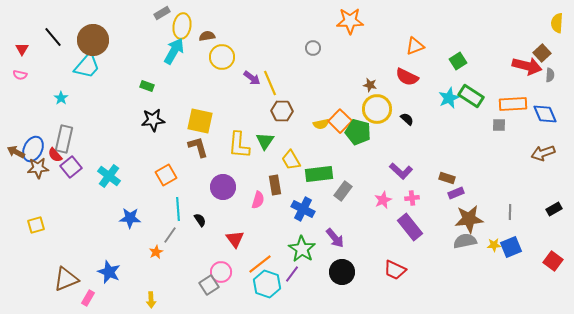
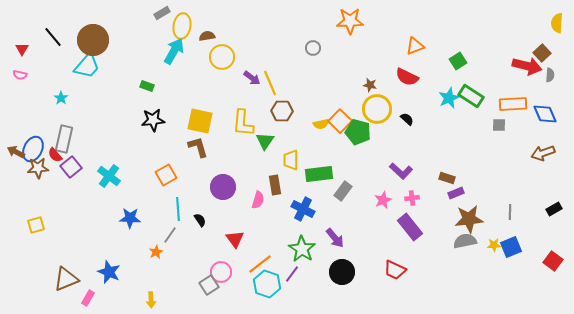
yellow L-shape at (239, 145): moved 4 px right, 22 px up
yellow trapezoid at (291, 160): rotated 30 degrees clockwise
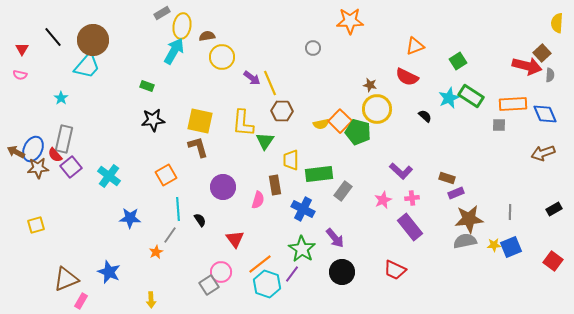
black semicircle at (407, 119): moved 18 px right, 3 px up
pink rectangle at (88, 298): moved 7 px left, 3 px down
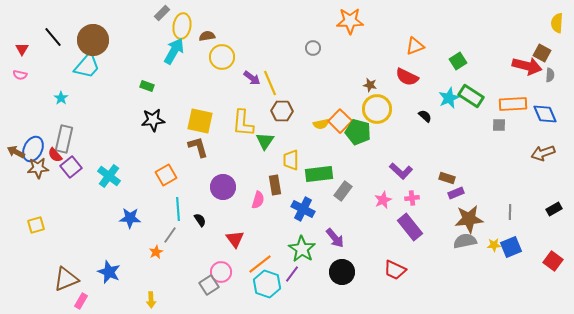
gray rectangle at (162, 13): rotated 14 degrees counterclockwise
brown square at (542, 53): rotated 18 degrees counterclockwise
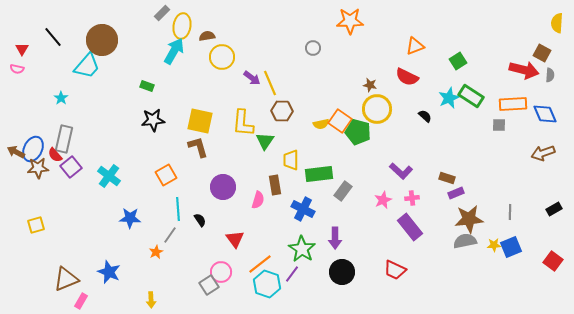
brown circle at (93, 40): moved 9 px right
red arrow at (527, 66): moved 3 px left, 4 px down
pink semicircle at (20, 75): moved 3 px left, 6 px up
orange square at (340, 121): rotated 10 degrees counterclockwise
purple arrow at (335, 238): rotated 40 degrees clockwise
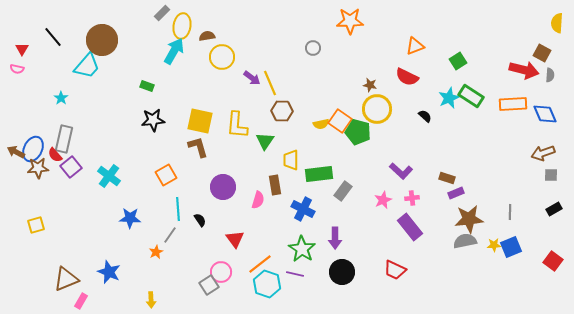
yellow L-shape at (243, 123): moved 6 px left, 2 px down
gray square at (499, 125): moved 52 px right, 50 px down
purple line at (292, 274): moved 3 px right; rotated 66 degrees clockwise
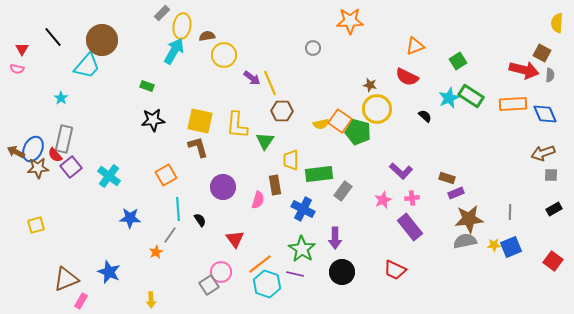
yellow circle at (222, 57): moved 2 px right, 2 px up
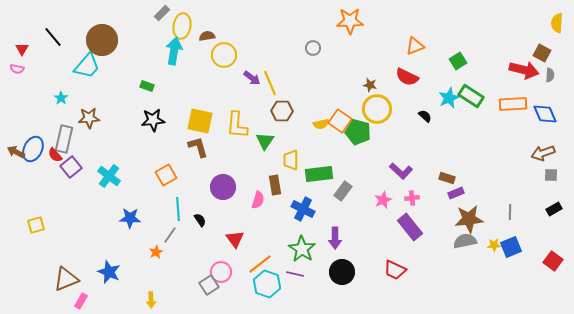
cyan arrow at (174, 51): rotated 20 degrees counterclockwise
brown star at (38, 168): moved 51 px right, 50 px up
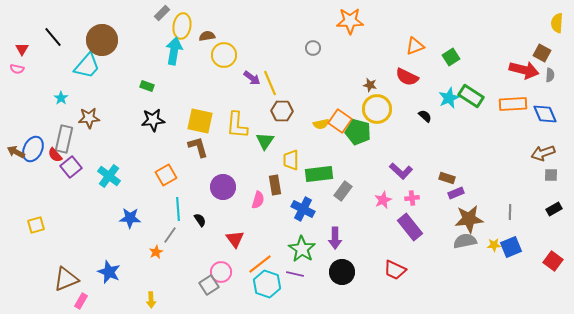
green square at (458, 61): moved 7 px left, 4 px up
